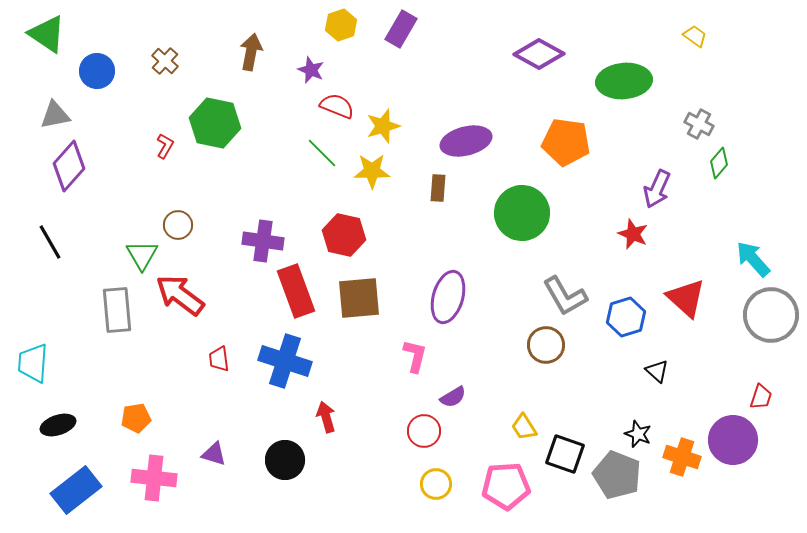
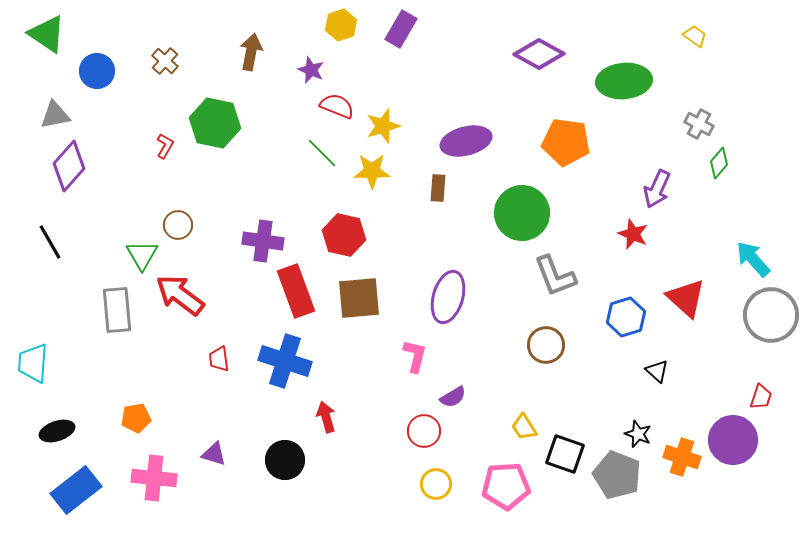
gray L-shape at (565, 296): moved 10 px left, 20 px up; rotated 9 degrees clockwise
black ellipse at (58, 425): moved 1 px left, 6 px down
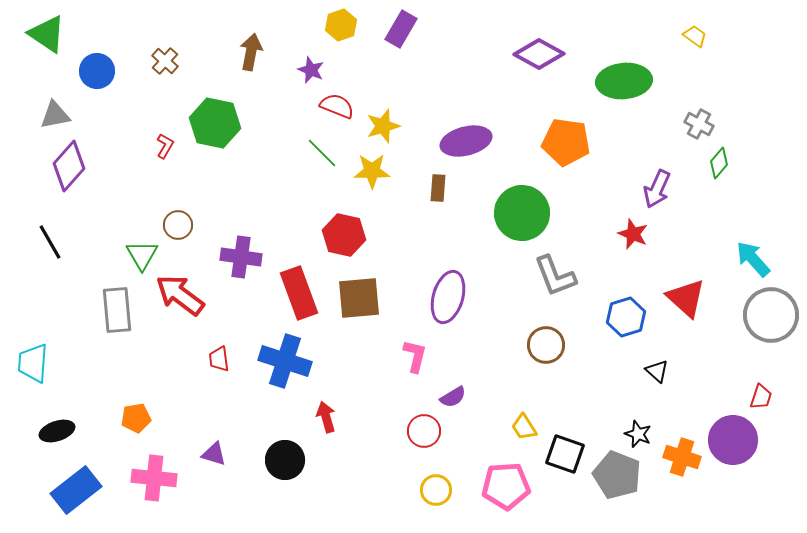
purple cross at (263, 241): moved 22 px left, 16 px down
red rectangle at (296, 291): moved 3 px right, 2 px down
yellow circle at (436, 484): moved 6 px down
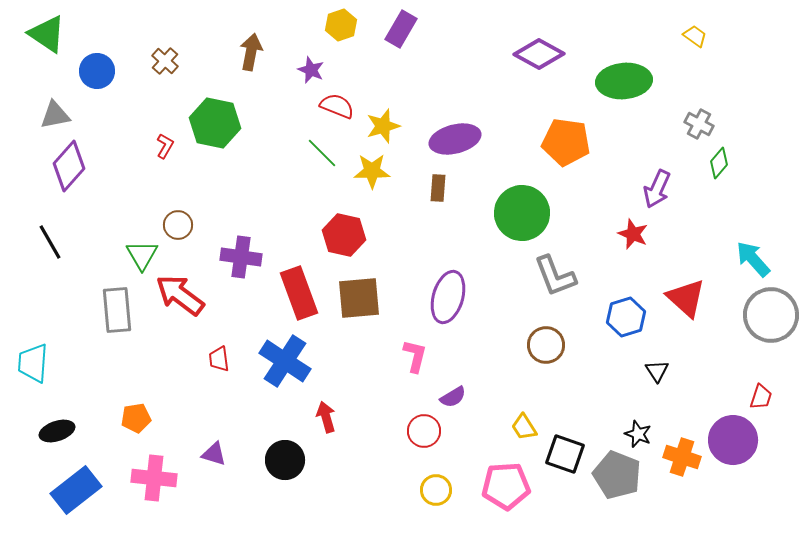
purple ellipse at (466, 141): moved 11 px left, 2 px up
blue cross at (285, 361): rotated 15 degrees clockwise
black triangle at (657, 371): rotated 15 degrees clockwise
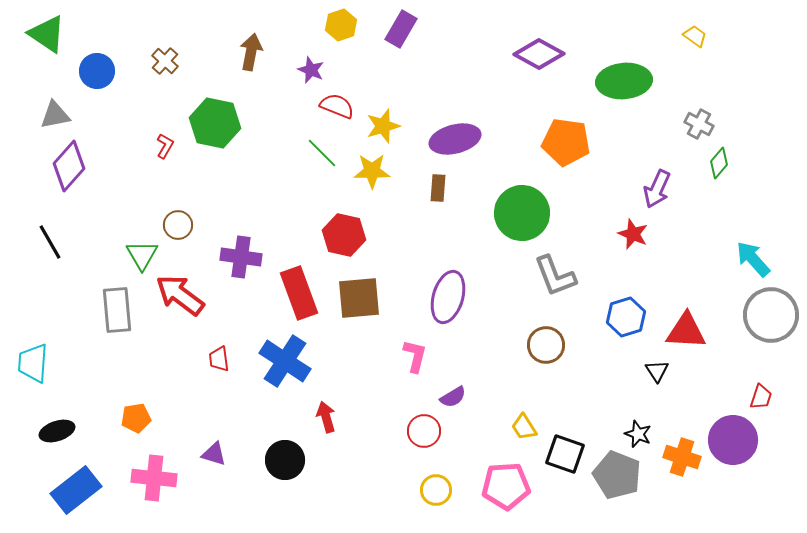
red triangle at (686, 298): moved 33 px down; rotated 39 degrees counterclockwise
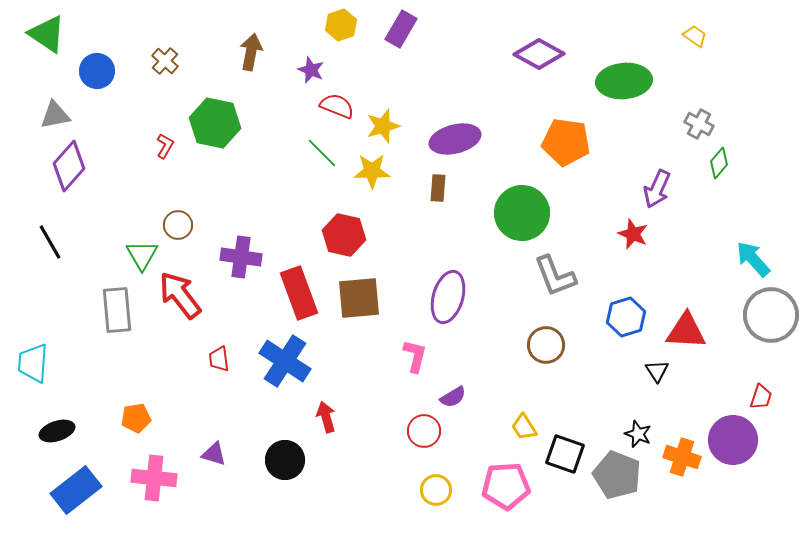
red arrow at (180, 295): rotated 15 degrees clockwise
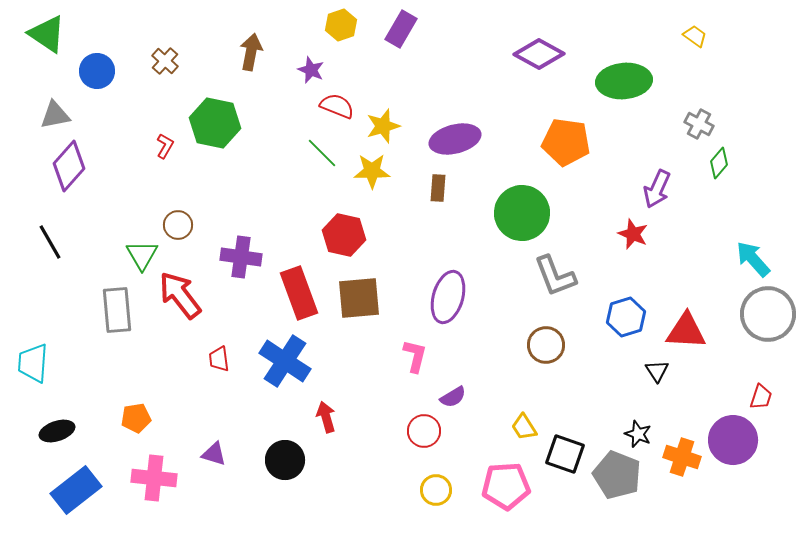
gray circle at (771, 315): moved 3 px left, 1 px up
